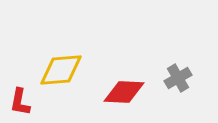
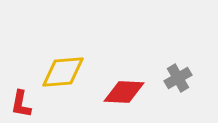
yellow diamond: moved 2 px right, 2 px down
red L-shape: moved 1 px right, 2 px down
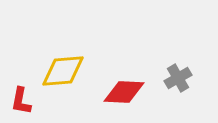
yellow diamond: moved 1 px up
red L-shape: moved 3 px up
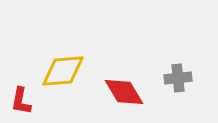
gray cross: rotated 24 degrees clockwise
red diamond: rotated 57 degrees clockwise
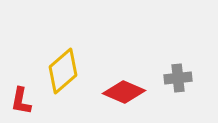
yellow diamond: rotated 36 degrees counterclockwise
red diamond: rotated 36 degrees counterclockwise
